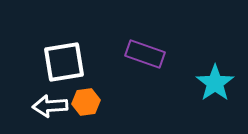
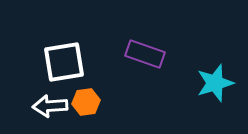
cyan star: rotated 18 degrees clockwise
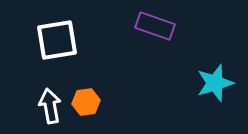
purple rectangle: moved 10 px right, 28 px up
white square: moved 7 px left, 22 px up
white arrow: rotated 84 degrees clockwise
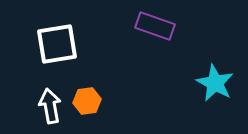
white square: moved 4 px down
cyan star: rotated 27 degrees counterclockwise
orange hexagon: moved 1 px right, 1 px up
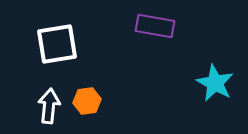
purple rectangle: rotated 9 degrees counterclockwise
white arrow: moved 1 px left; rotated 16 degrees clockwise
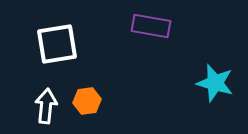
purple rectangle: moved 4 px left
cyan star: rotated 12 degrees counterclockwise
white arrow: moved 3 px left
